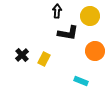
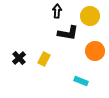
black cross: moved 3 px left, 3 px down
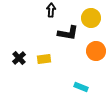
black arrow: moved 6 px left, 1 px up
yellow circle: moved 1 px right, 2 px down
orange circle: moved 1 px right
yellow rectangle: rotated 56 degrees clockwise
cyan rectangle: moved 6 px down
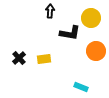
black arrow: moved 1 px left, 1 px down
black L-shape: moved 2 px right
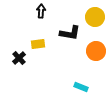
black arrow: moved 9 px left
yellow circle: moved 4 px right, 1 px up
yellow rectangle: moved 6 px left, 15 px up
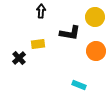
cyan rectangle: moved 2 px left, 2 px up
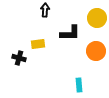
black arrow: moved 4 px right, 1 px up
yellow circle: moved 2 px right, 1 px down
black L-shape: rotated 10 degrees counterclockwise
black cross: rotated 32 degrees counterclockwise
cyan rectangle: rotated 64 degrees clockwise
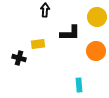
yellow circle: moved 1 px up
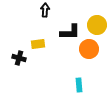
yellow circle: moved 8 px down
black L-shape: moved 1 px up
orange circle: moved 7 px left, 2 px up
